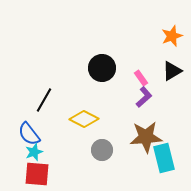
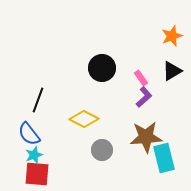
black line: moved 6 px left; rotated 10 degrees counterclockwise
cyan star: moved 3 px down
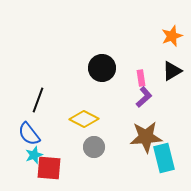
pink rectangle: rotated 28 degrees clockwise
gray circle: moved 8 px left, 3 px up
red square: moved 12 px right, 6 px up
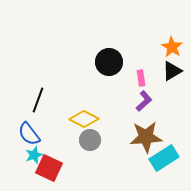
orange star: moved 11 px down; rotated 20 degrees counterclockwise
black circle: moved 7 px right, 6 px up
purple L-shape: moved 4 px down
gray circle: moved 4 px left, 7 px up
cyan rectangle: rotated 72 degrees clockwise
red square: rotated 20 degrees clockwise
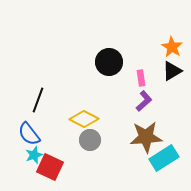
red square: moved 1 px right, 1 px up
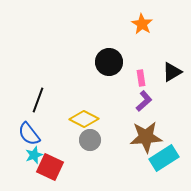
orange star: moved 30 px left, 23 px up
black triangle: moved 1 px down
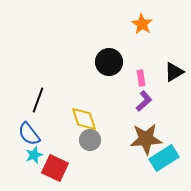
black triangle: moved 2 px right
yellow diamond: rotated 44 degrees clockwise
brown star: moved 2 px down
red square: moved 5 px right, 1 px down
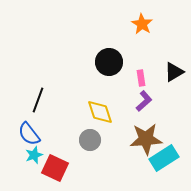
yellow diamond: moved 16 px right, 7 px up
